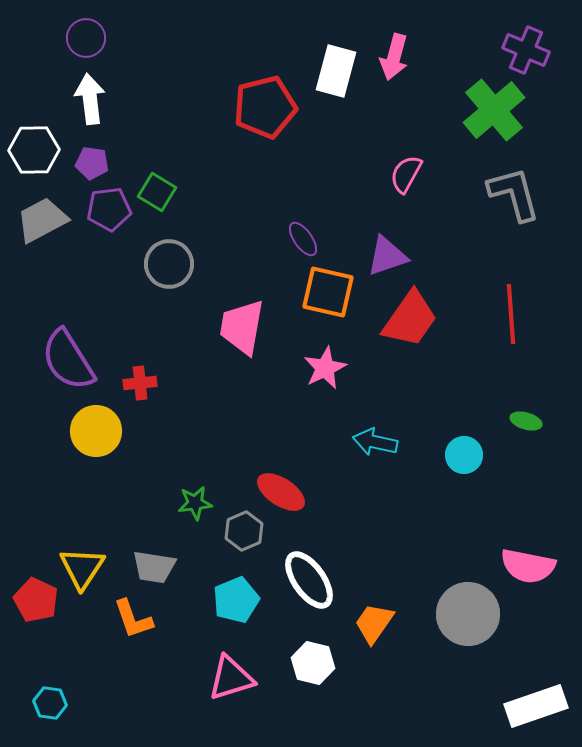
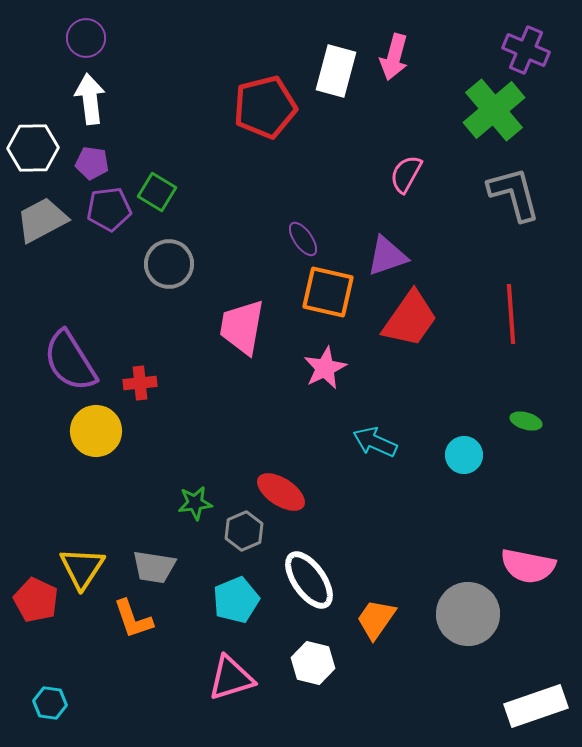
white hexagon at (34, 150): moved 1 px left, 2 px up
purple semicircle at (68, 360): moved 2 px right, 1 px down
cyan arrow at (375, 442): rotated 12 degrees clockwise
orange trapezoid at (374, 623): moved 2 px right, 4 px up
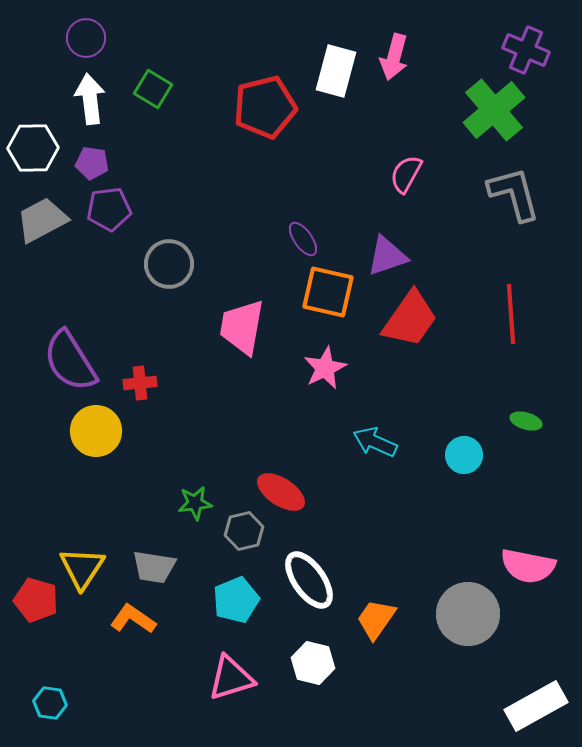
green square at (157, 192): moved 4 px left, 103 px up
gray hexagon at (244, 531): rotated 9 degrees clockwise
red pentagon at (36, 600): rotated 9 degrees counterclockwise
orange L-shape at (133, 619): rotated 144 degrees clockwise
white rectangle at (536, 706): rotated 10 degrees counterclockwise
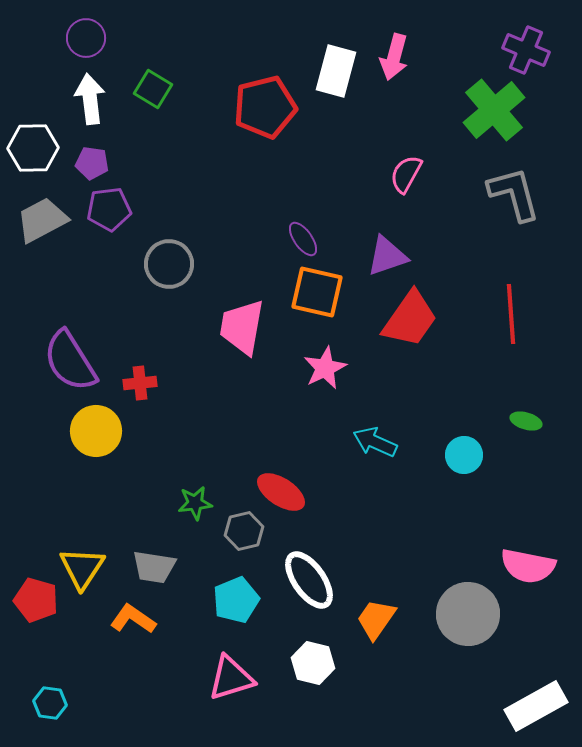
orange square at (328, 292): moved 11 px left
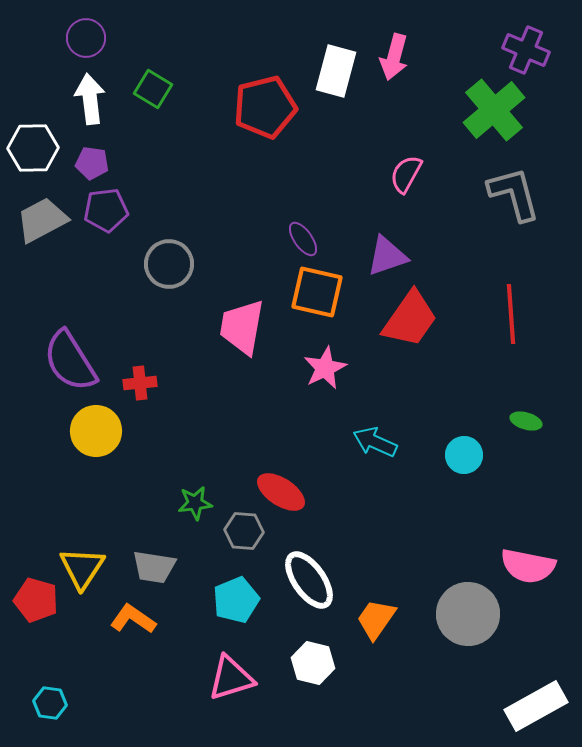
purple pentagon at (109, 209): moved 3 px left, 1 px down
gray hexagon at (244, 531): rotated 18 degrees clockwise
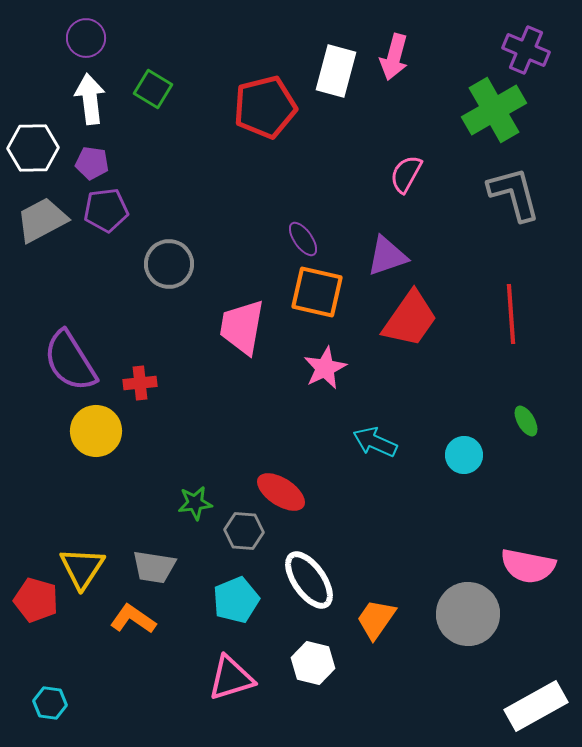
green cross at (494, 110): rotated 10 degrees clockwise
green ellipse at (526, 421): rotated 44 degrees clockwise
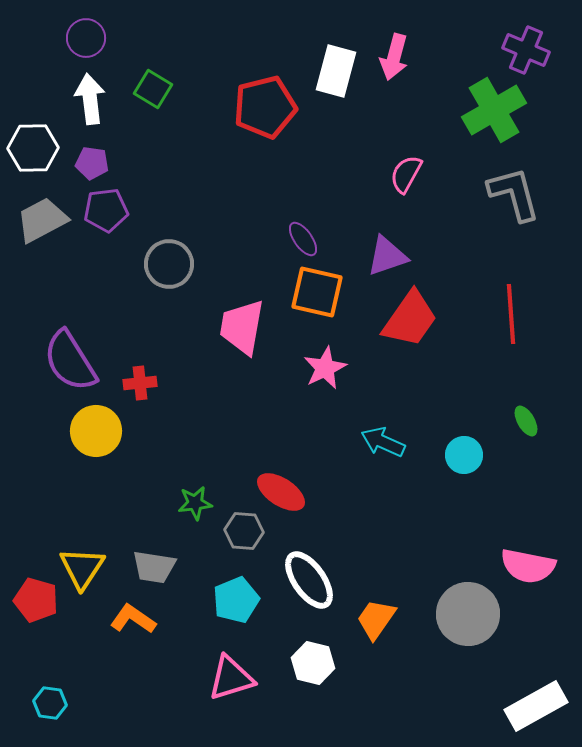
cyan arrow at (375, 442): moved 8 px right
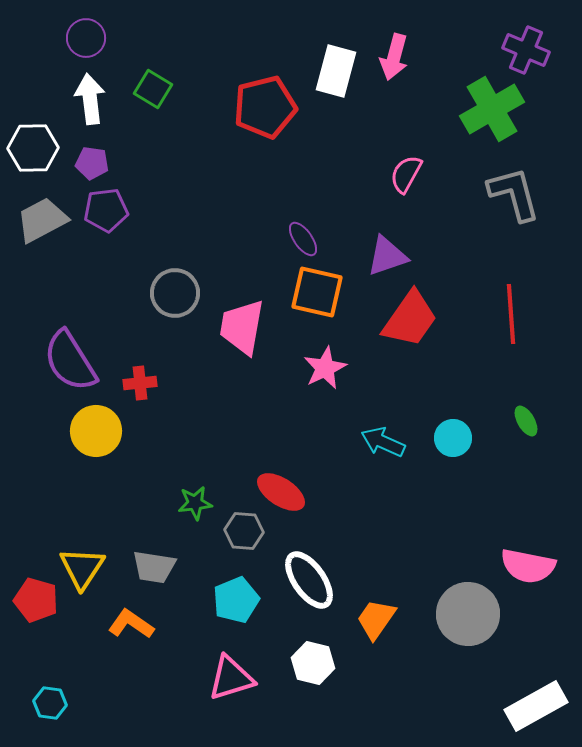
green cross at (494, 110): moved 2 px left, 1 px up
gray circle at (169, 264): moved 6 px right, 29 px down
cyan circle at (464, 455): moved 11 px left, 17 px up
orange L-shape at (133, 619): moved 2 px left, 5 px down
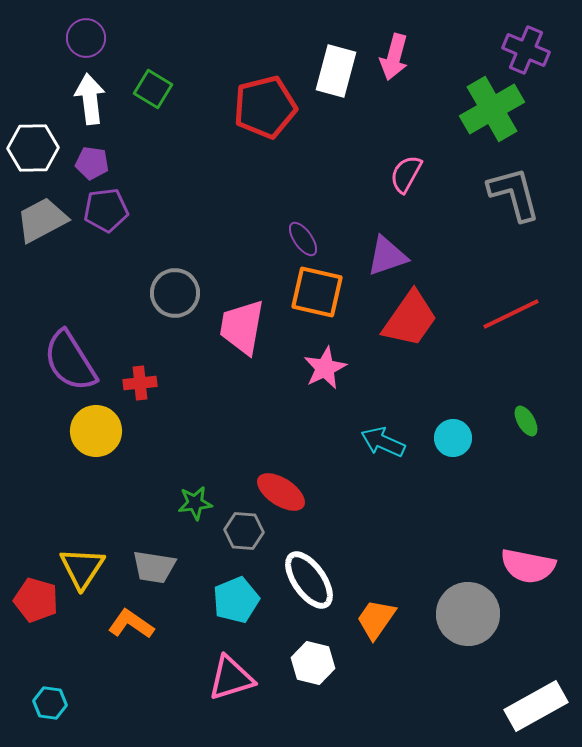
red line at (511, 314): rotated 68 degrees clockwise
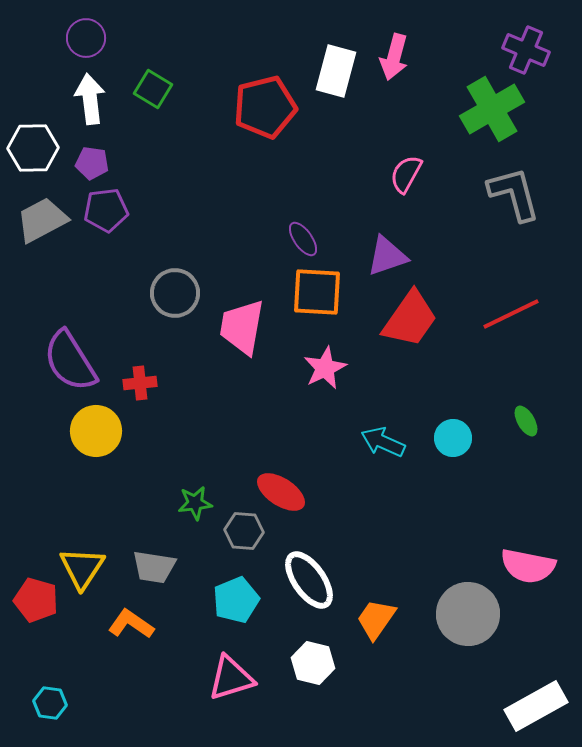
orange square at (317, 292): rotated 10 degrees counterclockwise
